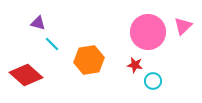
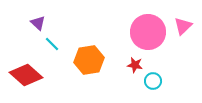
purple triangle: rotated 28 degrees clockwise
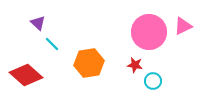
pink triangle: rotated 18 degrees clockwise
pink circle: moved 1 px right
orange hexagon: moved 3 px down
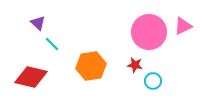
orange hexagon: moved 2 px right, 3 px down
red diamond: moved 5 px right, 2 px down; rotated 28 degrees counterclockwise
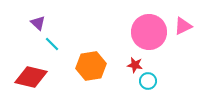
cyan circle: moved 5 px left
